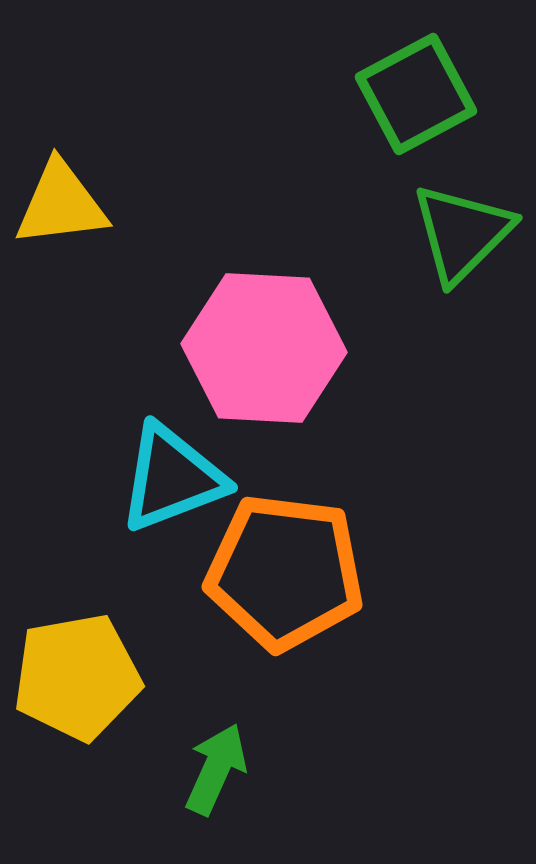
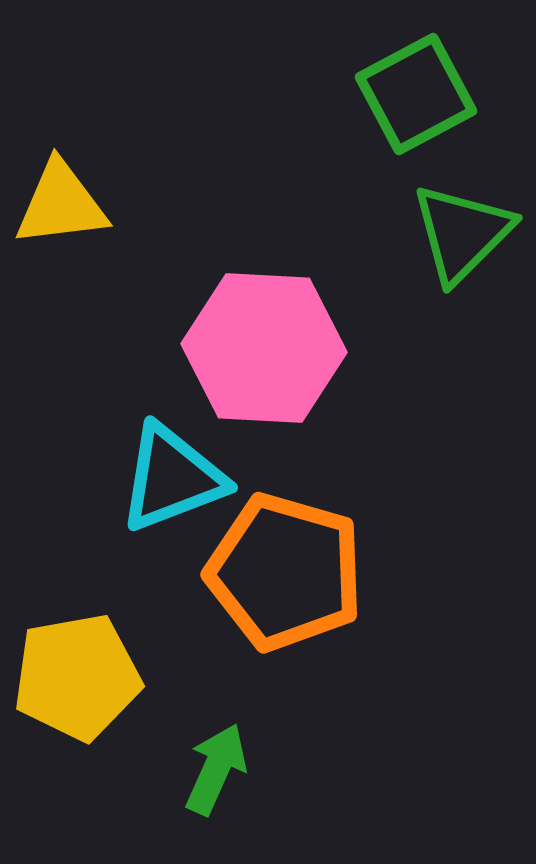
orange pentagon: rotated 9 degrees clockwise
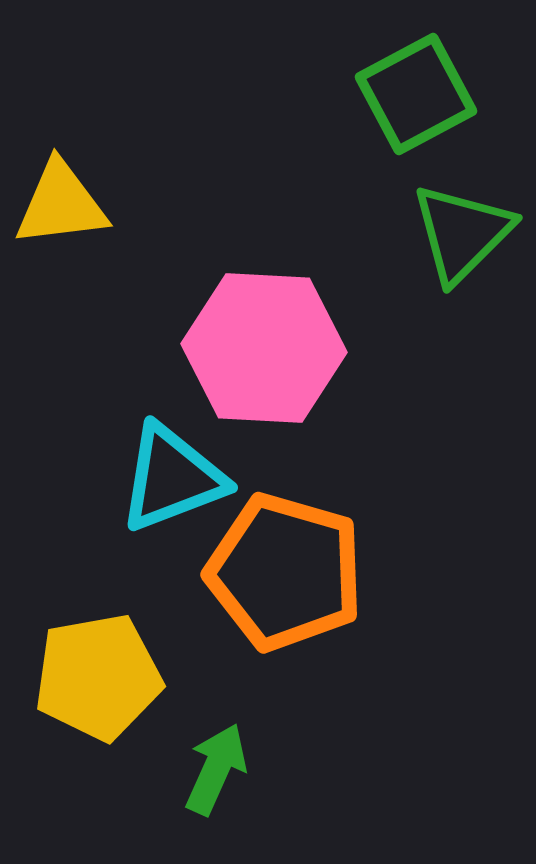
yellow pentagon: moved 21 px right
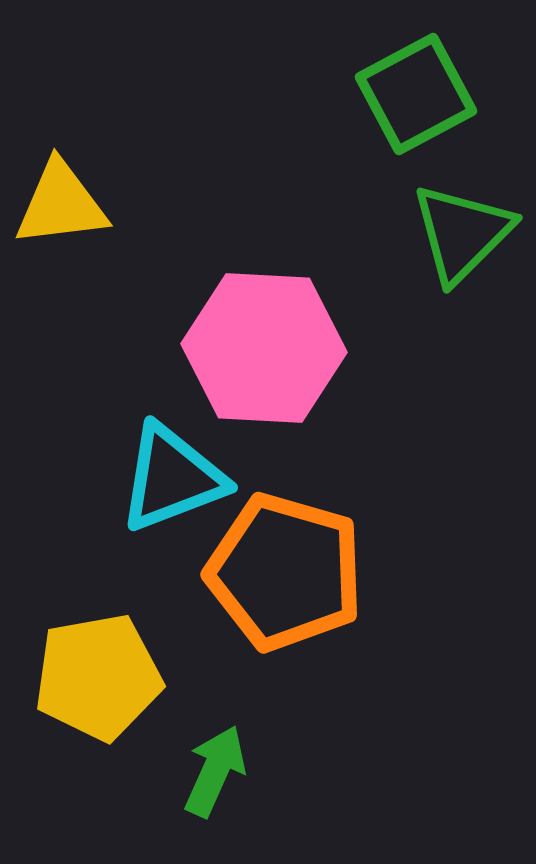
green arrow: moved 1 px left, 2 px down
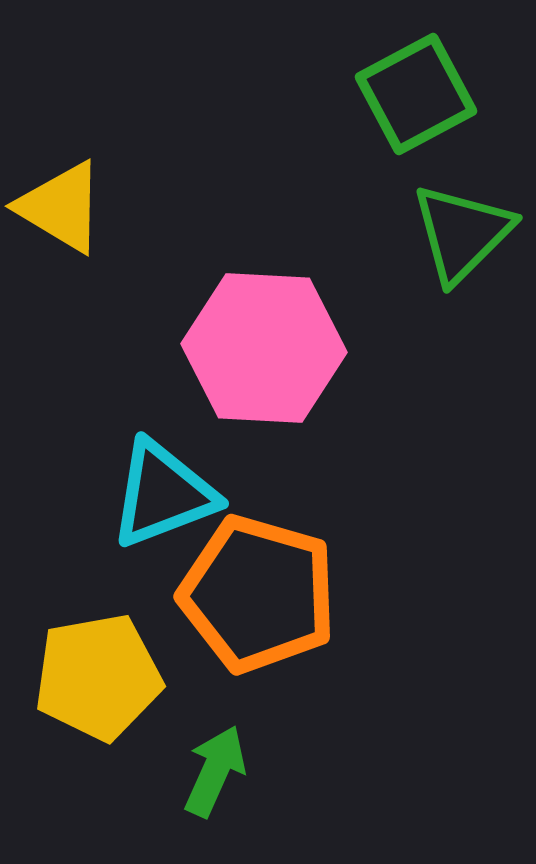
yellow triangle: moved 3 px down; rotated 38 degrees clockwise
cyan triangle: moved 9 px left, 16 px down
orange pentagon: moved 27 px left, 22 px down
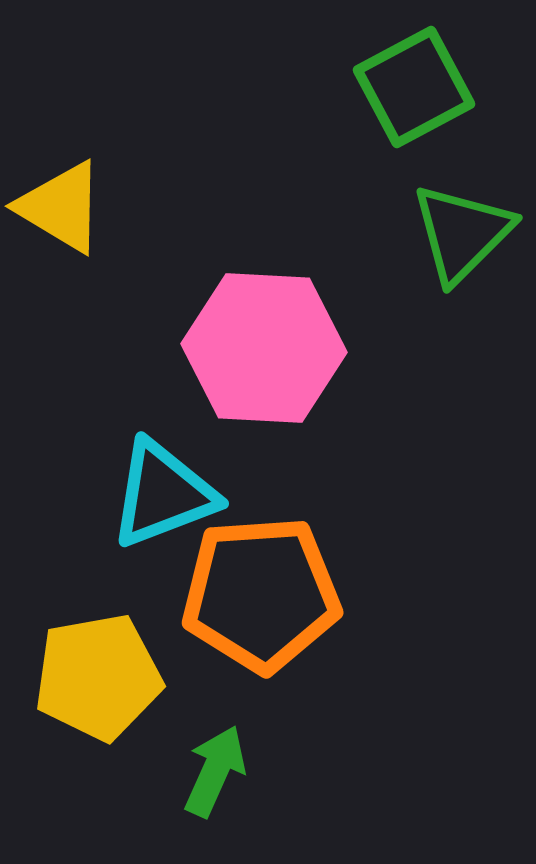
green square: moved 2 px left, 7 px up
orange pentagon: moved 3 px right; rotated 20 degrees counterclockwise
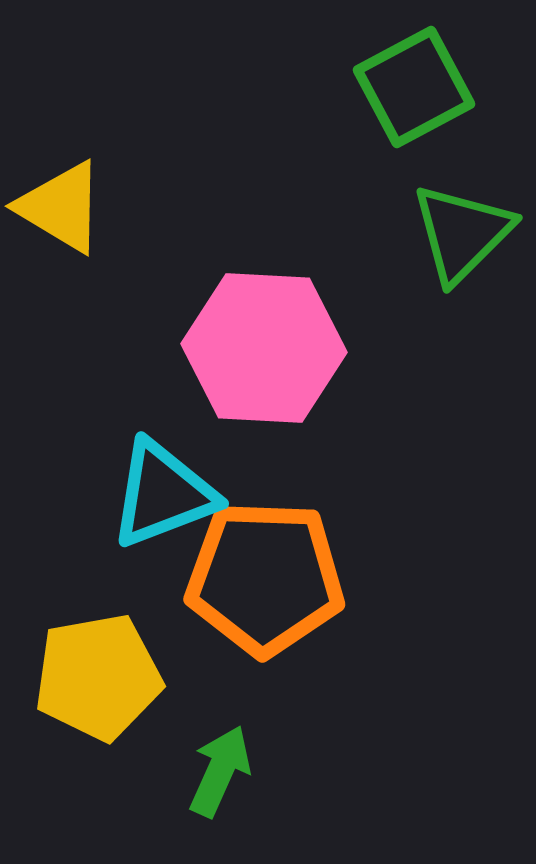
orange pentagon: moved 4 px right, 16 px up; rotated 6 degrees clockwise
green arrow: moved 5 px right
